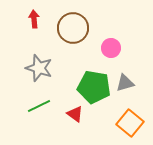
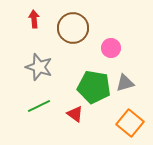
gray star: moved 1 px up
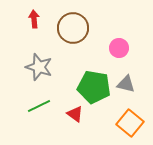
pink circle: moved 8 px right
gray triangle: moved 1 px right, 1 px down; rotated 30 degrees clockwise
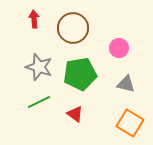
green pentagon: moved 14 px left, 13 px up; rotated 20 degrees counterclockwise
green line: moved 4 px up
orange square: rotated 8 degrees counterclockwise
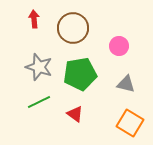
pink circle: moved 2 px up
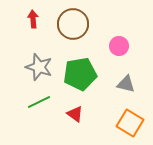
red arrow: moved 1 px left
brown circle: moved 4 px up
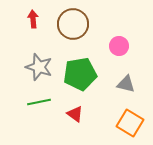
green line: rotated 15 degrees clockwise
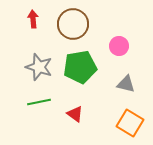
green pentagon: moved 7 px up
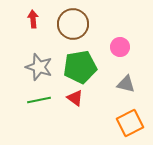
pink circle: moved 1 px right, 1 px down
green line: moved 2 px up
red triangle: moved 16 px up
orange square: rotated 32 degrees clockwise
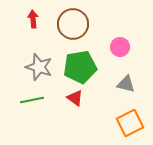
green line: moved 7 px left
